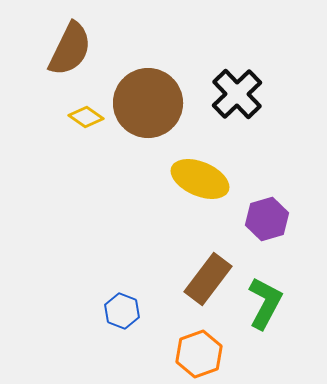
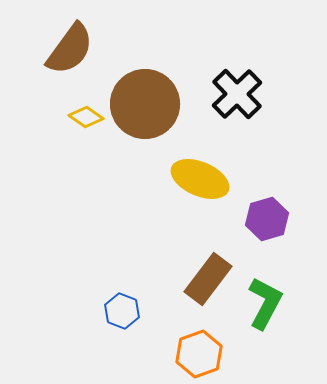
brown semicircle: rotated 10 degrees clockwise
brown circle: moved 3 px left, 1 px down
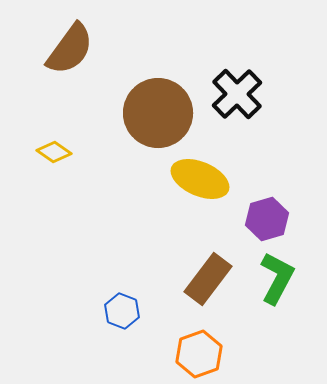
brown circle: moved 13 px right, 9 px down
yellow diamond: moved 32 px left, 35 px down
green L-shape: moved 12 px right, 25 px up
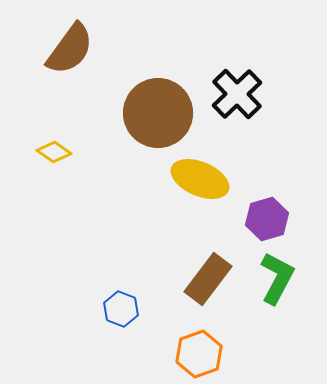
blue hexagon: moved 1 px left, 2 px up
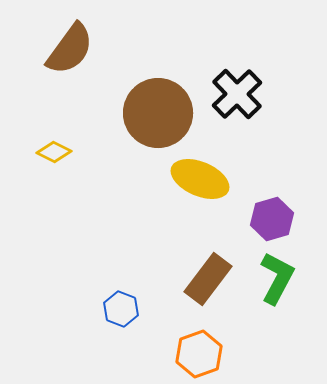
yellow diamond: rotated 8 degrees counterclockwise
purple hexagon: moved 5 px right
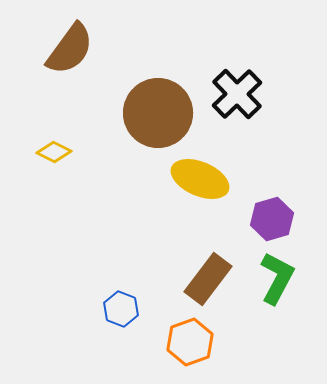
orange hexagon: moved 9 px left, 12 px up
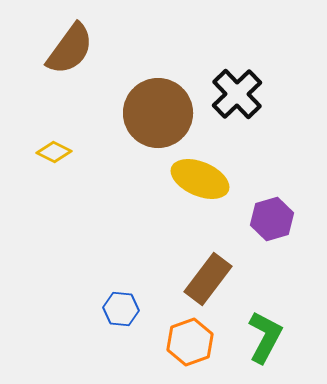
green L-shape: moved 12 px left, 59 px down
blue hexagon: rotated 16 degrees counterclockwise
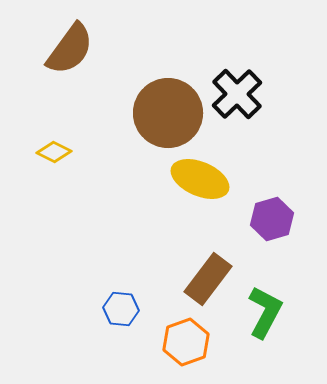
brown circle: moved 10 px right
green L-shape: moved 25 px up
orange hexagon: moved 4 px left
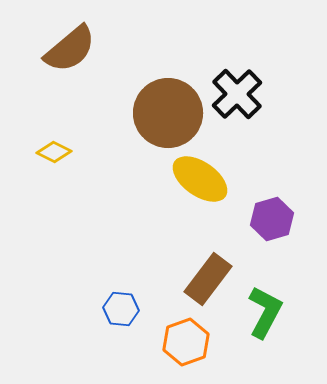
brown semicircle: rotated 14 degrees clockwise
yellow ellipse: rotated 12 degrees clockwise
